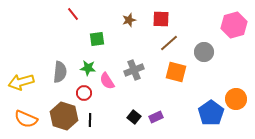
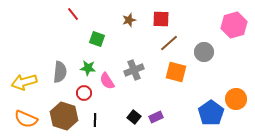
green square: rotated 28 degrees clockwise
yellow arrow: moved 3 px right
black line: moved 5 px right
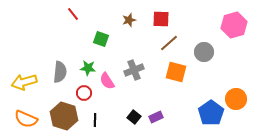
green square: moved 4 px right
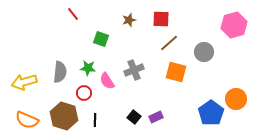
orange semicircle: moved 1 px right, 1 px down
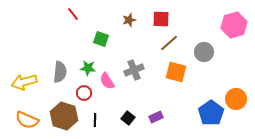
black square: moved 6 px left, 1 px down
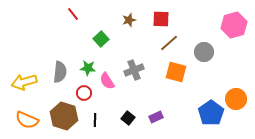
green square: rotated 28 degrees clockwise
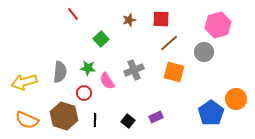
pink hexagon: moved 16 px left
orange square: moved 2 px left
black square: moved 3 px down
